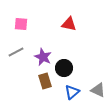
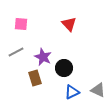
red triangle: rotated 35 degrees clockwise
brown rectangle: moved 10 px left, 3 px up
blue triangle: rotated 14 degrees clockwise
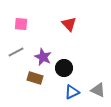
brown rectangle: rotated 56 degrees counterclockwise
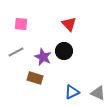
black circle: moved 17 px up
gray triangle: moved 3 px down
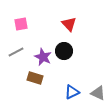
pink square: rotated 16 degrees counterclockwise
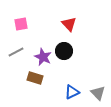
gray triangle: rotated 21 degrees clockwise
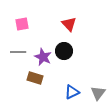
pink square: moved 1 px right
gray line: moved 2 px right; rotated 28 degrees clockwise
gray triangle: rotated 21 degrees clockwise
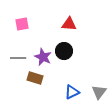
red triangle: rotated 42 degrees counterclockwise
gray line: moved 6 px down
gray triangle: moved 1 px right, 1 px up
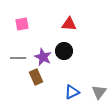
brown rectangle: moved 1 px right, 1 px up; rotated 49 degrees clockwise
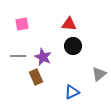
black circle: moved 9 px right, 5 px up
gray line: moved 2 px up
gray triangle: moved 18 px up; rotated 14 degrees clockwise
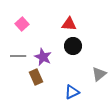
pink square: rotated 32 degrees counterclockwise
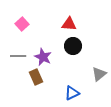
blue triangle: moved 1 px down
